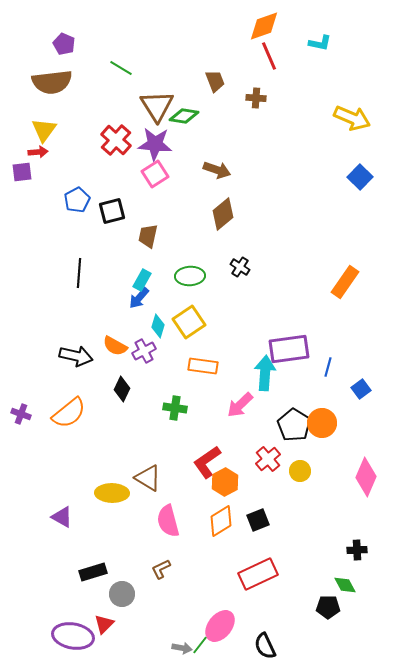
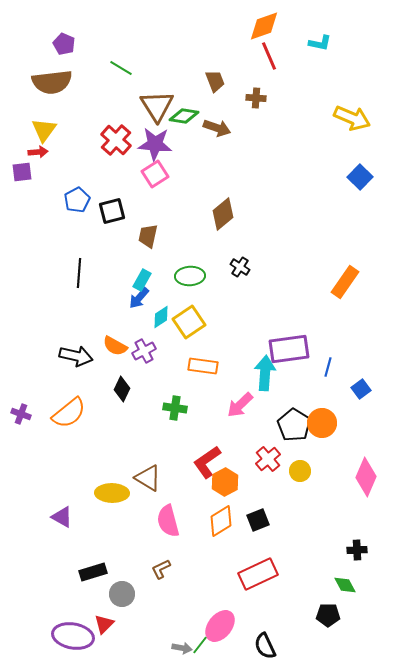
brown arrow at (217, 170): moved 42 px up
cyan diamond at (158, 326): moved 3 px right, 9 px up; rotated 40 degrees clockwise
black pentagon at (328, 607): moved 8 px down
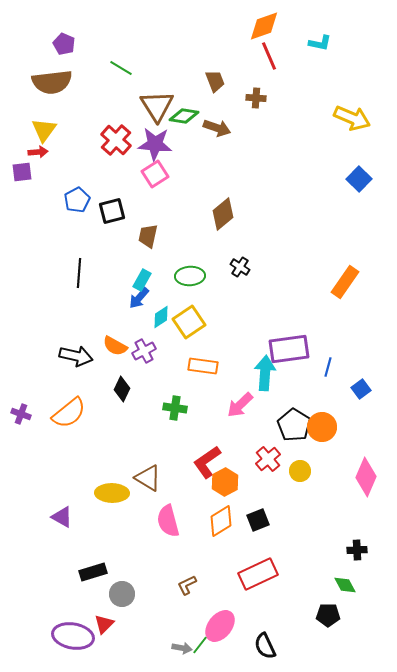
blue square at (360, 177): moved 1 px left, 2 px down
orange circle at (322, 423): moved 4 px down
brown L-shape at (161, 569): moved 26 px right, 16 px down
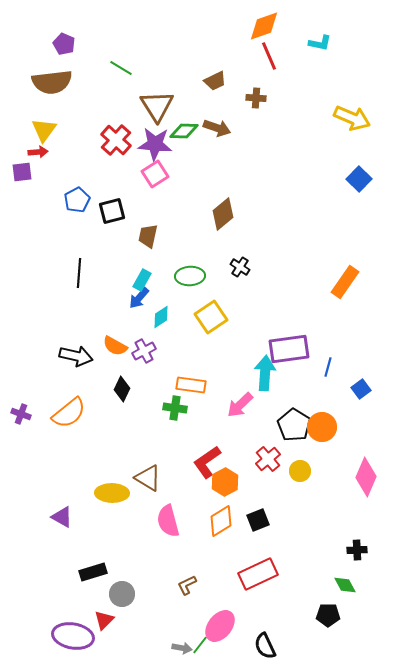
brown trapezoid at (215, 81): rotated 85 degrees clockwise
green diamond at (184, 116): moved 15 px down; rotated 8 degrees counterclockwise
yellow square at (189, 322): moved 22 px right, 5 px up
orange rectangle at (203, 366): moved 12 px left, 19 px down
red triangle at (104, 624): moved 4 px up
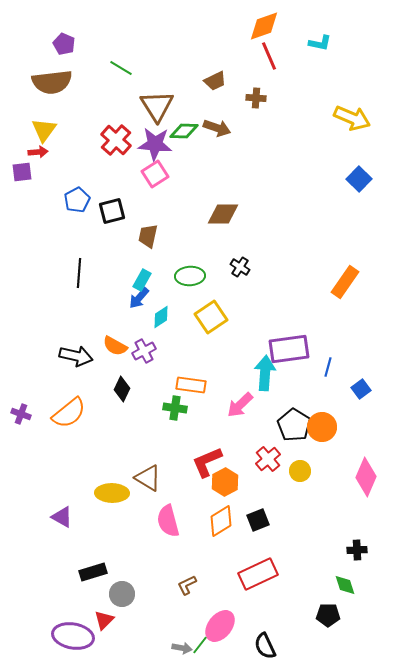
brown diamond at (223, 214): rotated 40 degrees clockwise
red L-shape at (207, 462): rotated 12 degrees clockwise
green diamond at (345, 585): rotated 10 degrees clockwise
